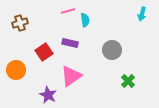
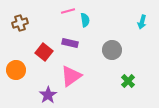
cyan arrow: moved 8 px down
red square: rotated 18 degrees counterclockwise
purple star: rotated 12 degrees clockwise
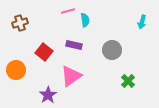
purple rectangle: moved 4 px right, 2 px down
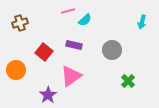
cyan semicircle: rotated 56 degrees clockwise
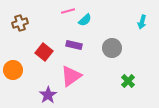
gray circle: moved 2 px up
orange circle: moved 3 px left
